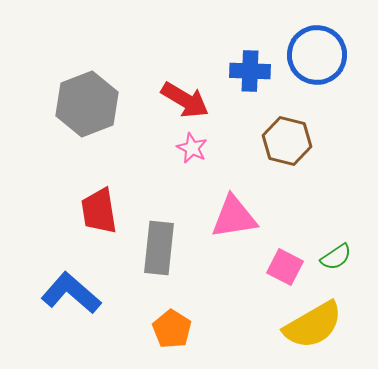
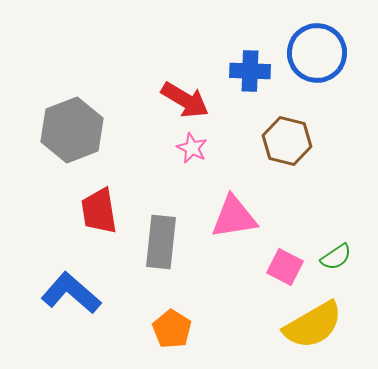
blue circle: moved 2 px up
gray hexagon: moved 15 px left, 26 px down
gray rectangle: moved 2 px right, 6 px up
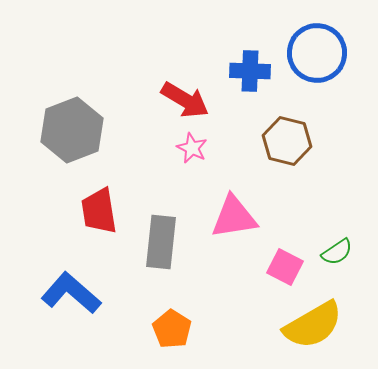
green semicircle: moved 1 px right, 5 px up
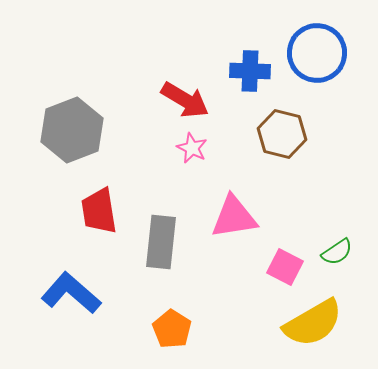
brown hexagon: moved 5 px left, 7 px up
yellow semicircle: moved 2 px up
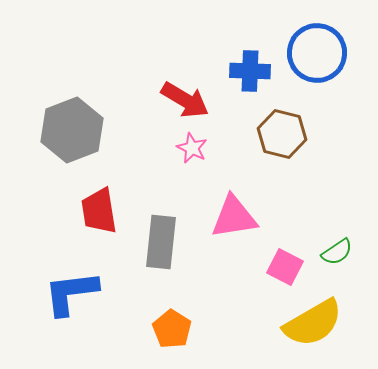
blue L-shape: rotated 48 degrees counterclockwise
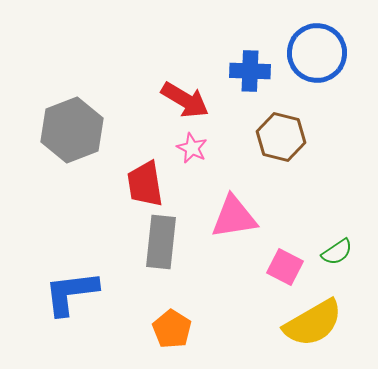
brown hexagon: moved 1 px left, 3 px down
red trapezoid: moved 46 px right, 27 px up
